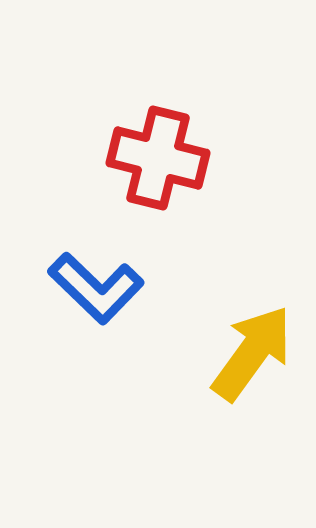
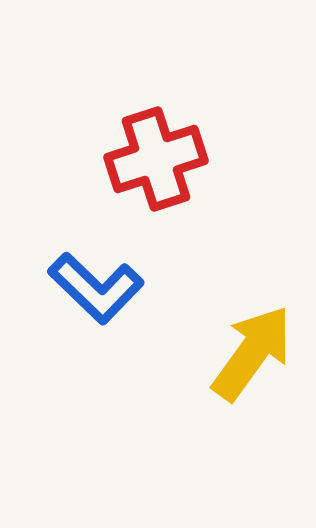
red cross: moved 2 px left, 1 px down; rotated 32 degrees counterclockwise
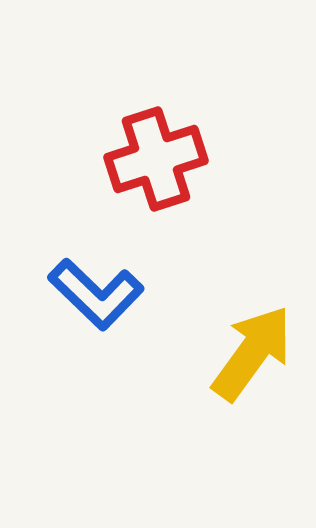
blue L-shape: moved 6 px down
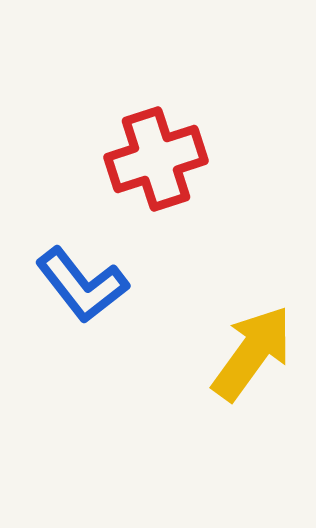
blue L-shape: moved 14 px left, 9 px up; rotated 8 degrees clockwise
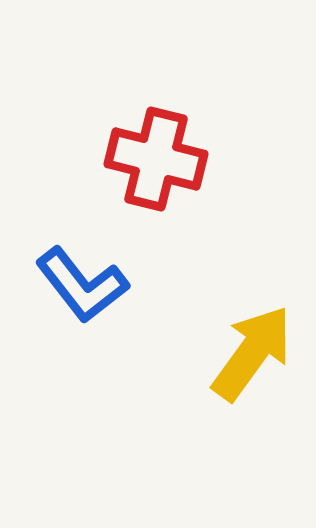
red cross: rotated 32 degrees clockwise
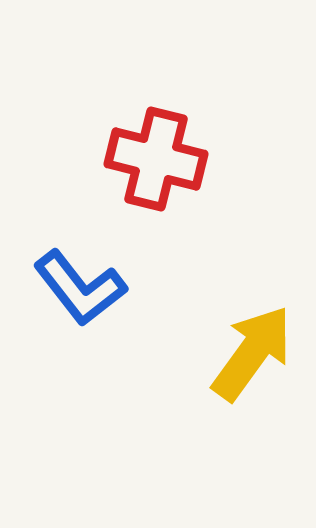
blue L-shape: moved 2 px left, 3 px down
